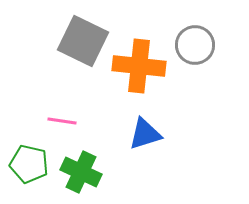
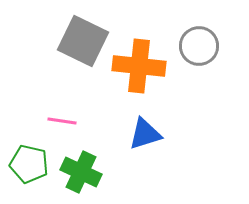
gray circle: moved 4 px right, 1 px down
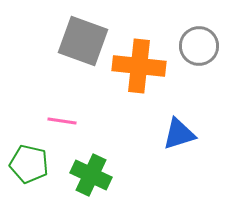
gray square: rotated 6 degrees counterclockwise
blue triangle: moved 34 px right
green cross: moved 10 px right, 3 px down
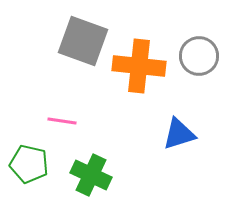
gray circle: moved 10 px down
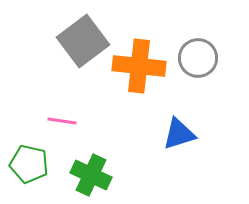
gray square: rotated 33 degrees clockwise
gray circle: moved 1 px left, 2 px down
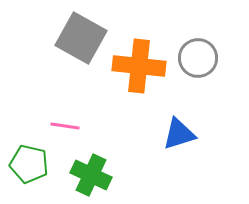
gray square: moved 2 px left, 3 px up; rotated 24 degrees counterclockwise
pink line: moved 3 px right, 5 px down
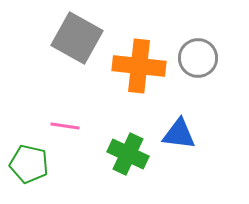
gray square: moved 4 px left
blue triangle: rotated 24 degrees clockwise
green cross: moved 37 px right, 21 px up
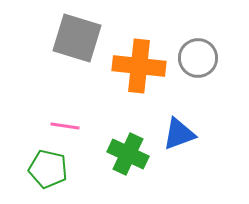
gray square: rotated 12 degrees counterclockwise
blue triangle: rotated 27 degrees counterclockwise
green pentagon: moved 19 px right, 5 px down
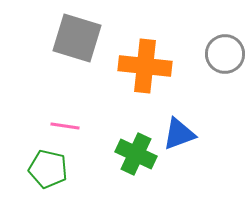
gray circle: moved 27 px right, 4 px up
orange cross: moved 6 px right
green cross: moved 8 px right
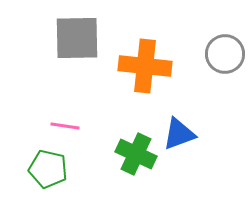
gray square: rotated 18 degrees counterclockwise
